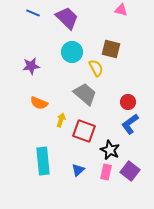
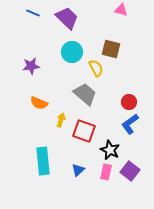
red circle: moved 1 px right
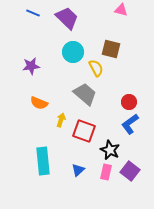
cyan circle: moved 1 px right
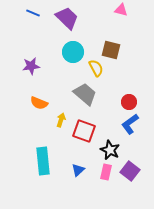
brown square: moved 1 px down
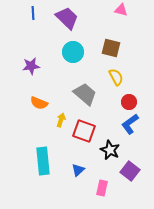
blue line: rotated 64 degrees clockwise
brown square: moved 2 px up
yellow semicircle: moved 20 px right, 9 px down
pink rectangle: moved 4 px left, 16 px down
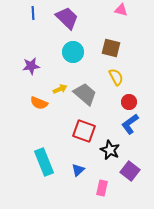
yellow arrow: moved 1 px left, 31 px up; rotated 48 degrees clockwise
cyan rectangle: moved 1 px right, 1 px down; rotated 16 degrees counterclockwise
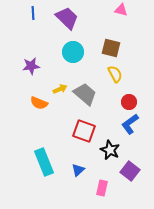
yellow semicircle: moved 1 px left, 3 px up
